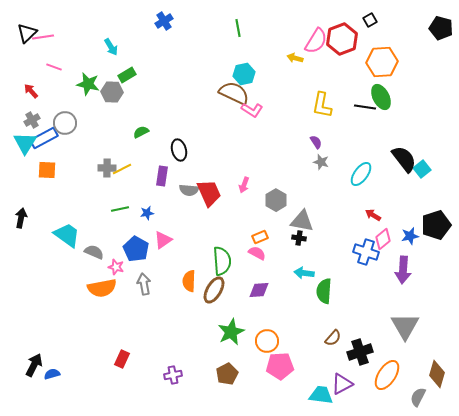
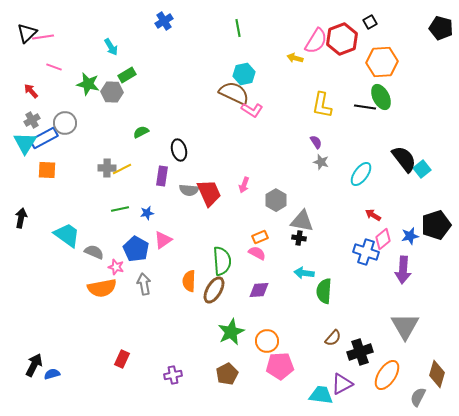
black square at (370, 20): moved 2 px down
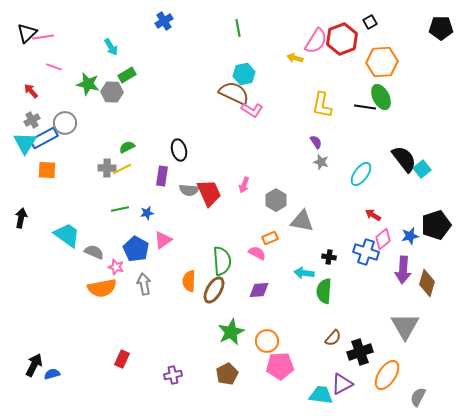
black pentagon at (441, 28): rotated 15 degrees counterclockwise
green semicircle at (141, 132): moved 14 px left, 15 px down
orange rectangle at (260, 237): moved 10 px right, 1 px down
black cross at (299, 238): moved 30 px right, 19 px down
brown diamond at (437, 374): moved 10 px left, 91 px up
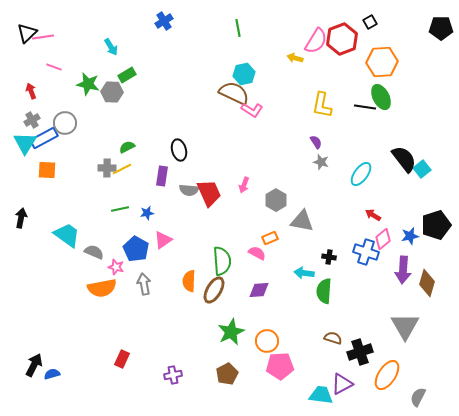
red arrow at (31, 91): rotated 21 degrees clockwise
brown semicircle at (333, 338): rotated 114 degrees counterclockwise
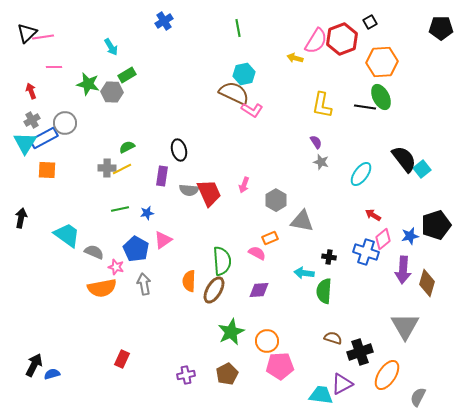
pink line at (54, 67): rotated 21 degrees counterclockwise
purple cross at (173, 375): moved 13 px right
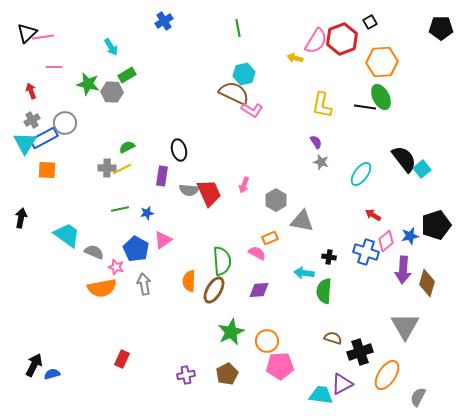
pink diamond at (383, 239): moved 3 px right, 2 px down
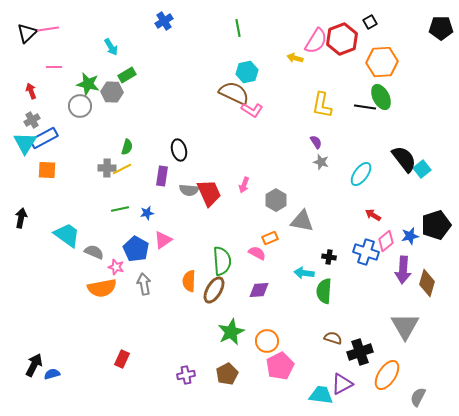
pink line at (43, 37): moved 5 px right, 8 px up
cyan hexagon at (244, 74): moved 3 px right, 2 px up
gray circle at (65, 123): moved 15 px right, 17 px up
green semicircle at (127, 147): rotated 133 degrees clockwise
pink pentagon at (280, 366): rotated 24 degrees counterclockwise
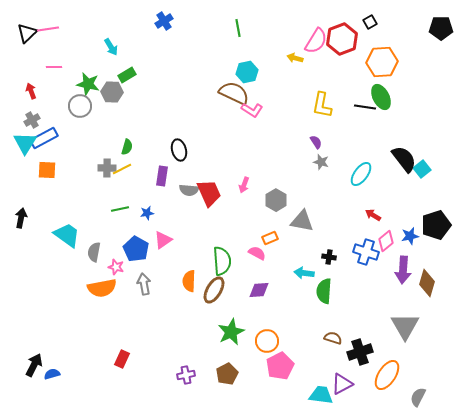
gray semicircle at (94, 252): rotated 102 degrees counterclockwise
